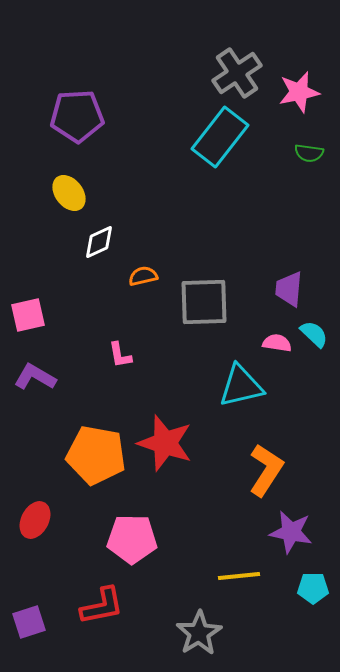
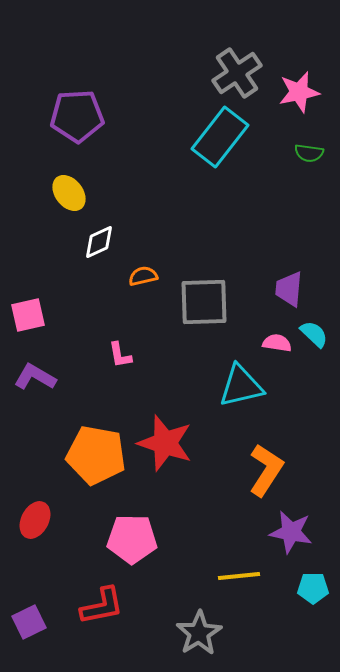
purple square: rotated 8 degrees counterclockwise
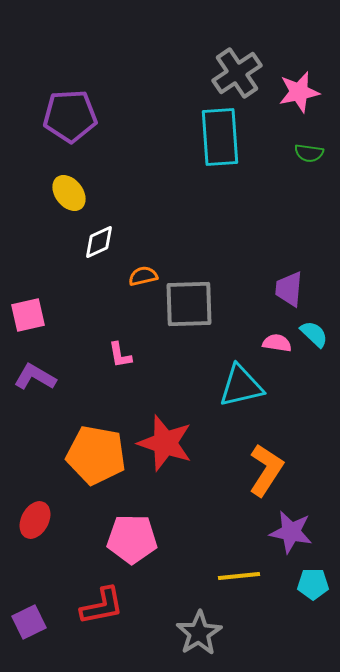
purple pentagon: moved 7 px left
cyan rectangle: rotated 42 degrees counterclockwise
gray square: moved 15 px left, 2 px down
cyan pentagon: moved 4 px up
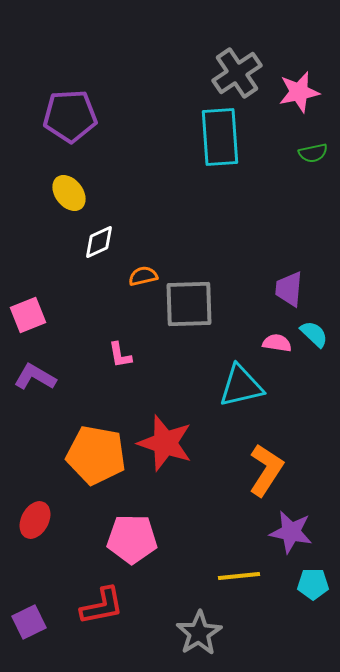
green semicircle: moved 4 px right; rotated 20 degrees counterclockwise
pink square: rotated 9 degrees counterclockwise
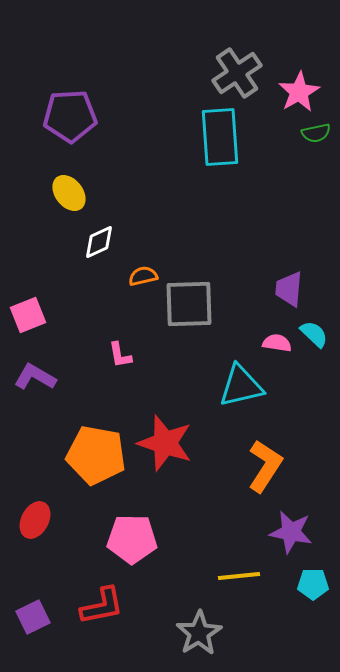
pink star: rotated 18 degrees counterclockwise
green semicircle: moved 3 px right, 20 px up
orange L-shape: moved 1 px left, 4 px up
purple square: moved 4 px right, 5 px up
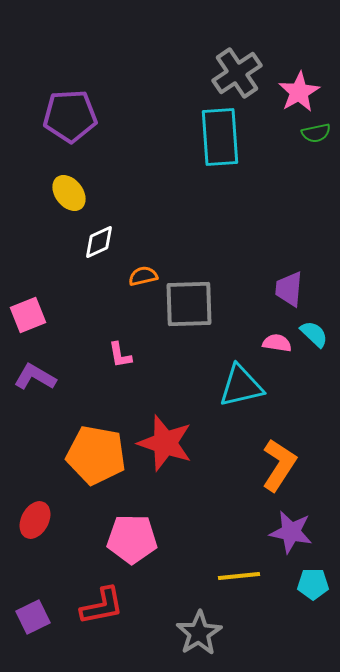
orange L-shape: moved 14 px right, 1 px up
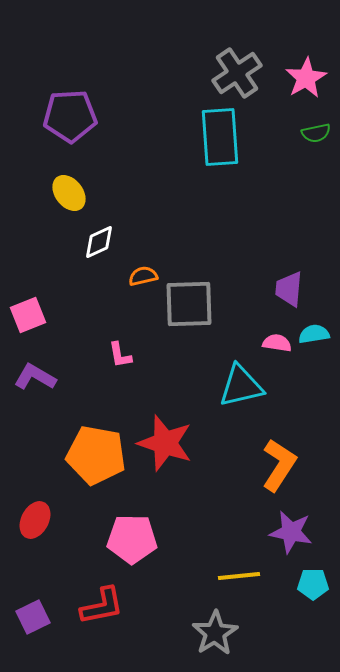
pink star: moved 7 px right, 14 px up
cyan semicircle: rotated 52 degrees counterclockwise
gray star: moved 16 px right
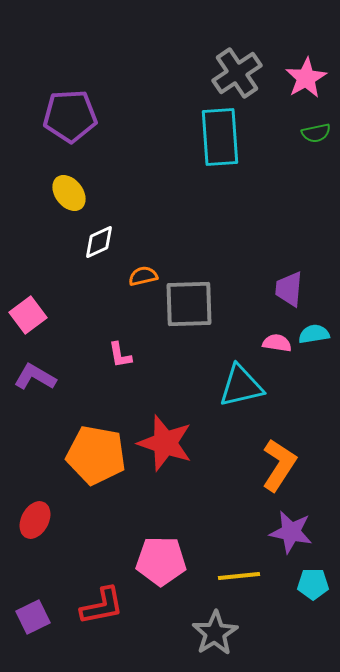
pink square: rotated 15 degrees counterclockwise
pink pentagon: moved 29 px right, 22 px down
